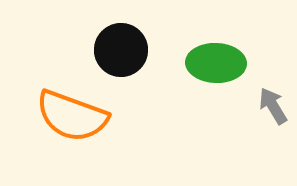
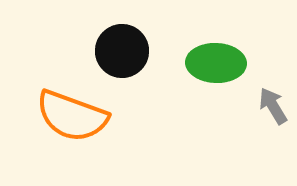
black circle: moved 1 px right, 1 px down
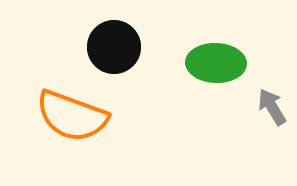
black circle: moved 8 px left, 4 px up
gray arrow: moved 1 px left, 1 px down
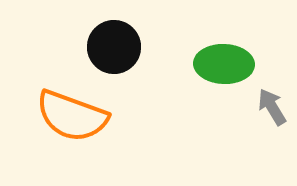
green ellipse: moved 8 px right, 1 px down
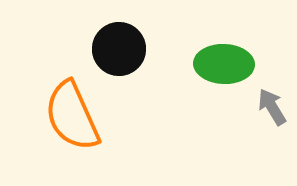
black circle: moved 5 px right, 2 px down
orange semicircle: rotated 46 degrees clockwise
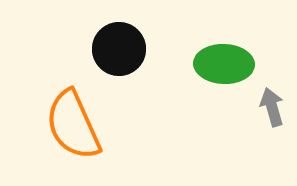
gray arrow: rotated 15 degrees clockwise
orange semicircle: moved 1 px right, 9 px down
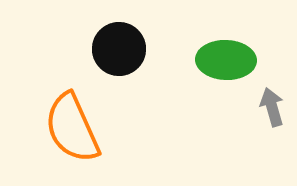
green ellipse: moved 2 px right, 4 px up
orange semicircle: moved 1 px left, 3 px down
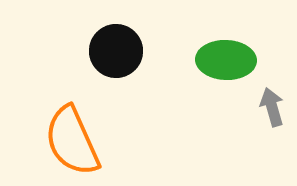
black circle: moved 3 px left, 2 px down
orange semicircle: moved 13 px down
